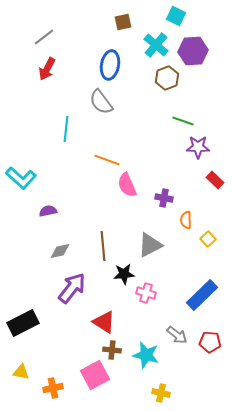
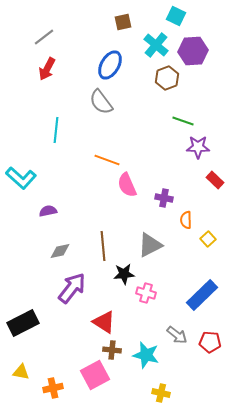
blue ellipse: rotated 20 degrees clockwise
cyan line: moved 10 px left, 1 px down
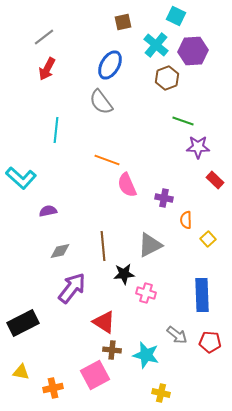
blue rectangle: rotated 48 degrees counterclockwise
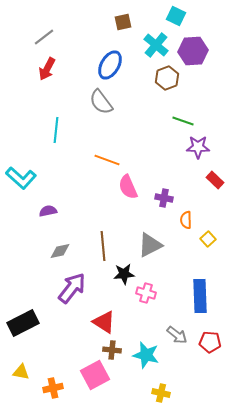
pink semicircle: moved 1 px right, 2 px down
blue rectangle: moved 2 px left, 1 px down
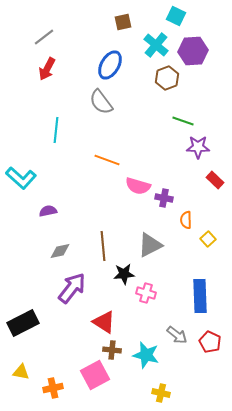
pink semicircle: moved 10 px right, 1 px up; rotated 50 degrees counterclockwise
red pentagon: rotated 20 degrees clockwise
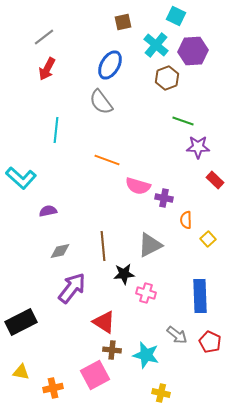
black rectangle: moved 2 px left, 1 px up
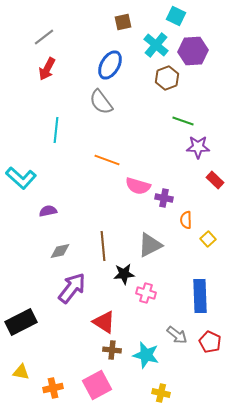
pink square: moved 2 px right, 10 px down
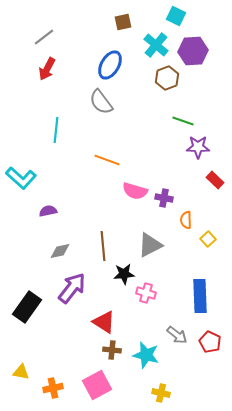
pink semicircle: moved 3 px left, 5 px down
black rectangle: moved 6 px right, 15 px up; rotated 28 degrees counterclockwise
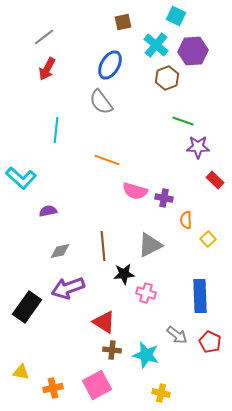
purple arrow: moved 4 px left; rotated 148 degrees counterclockwise
